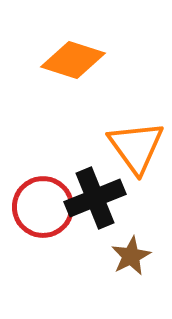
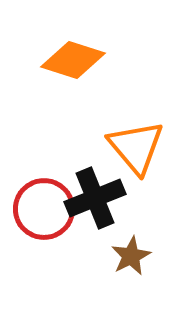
orange triangle: rotated 4 degrees counterclockwise
red circle: moved 1 px right, 2 px down
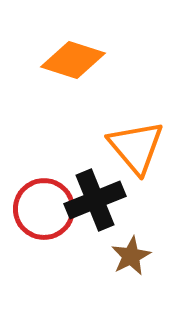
black cross: moved 2 px down
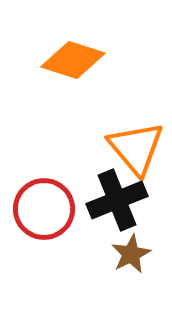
orange triangle: moved 1 px down
black cross: moved 22 px right
brown star: moved 2 px up
